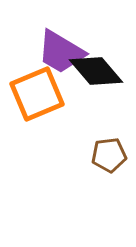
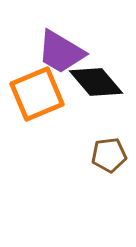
black diamond: moved 11 px down
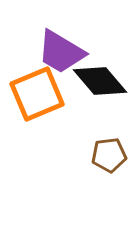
black diamond: moved 4 px right, 1 px up
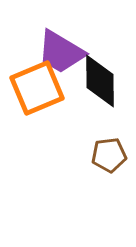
black diamond: rotated 40 degrees clockwise
orange square: moved 6 px up
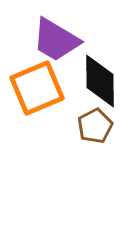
purple trapezoid: moved 5 px left, 12 px up
brown pentagon: moved 14 px left, 29 px up; rotated 20 degrees counterclockwise
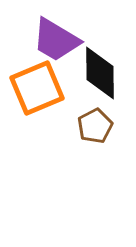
black diamond: moved 8 px up
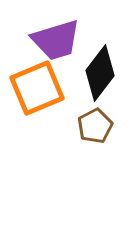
purple trapezoid: rotated 48 degrees counterclockwise
black diamond: rotated 38 degrees clockwise
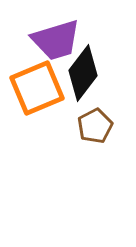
black diamond: moved 17 px left
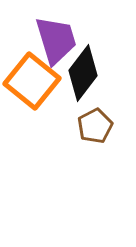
purple trapezoid: rotated 90 degrees counterclockwise
orange square: moved 5 px left, 7 px up; rotated 28 degrees counterclockwise
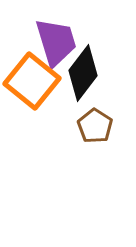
purple trapezoid: moved 2 px down
brown pentagon: rotated 12 degrees counterclockwise
